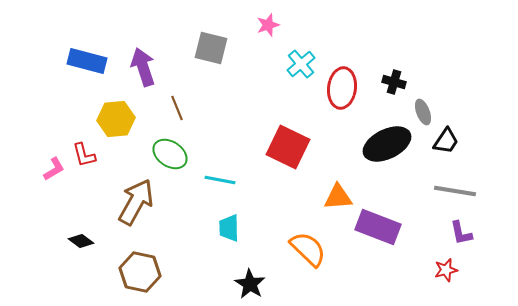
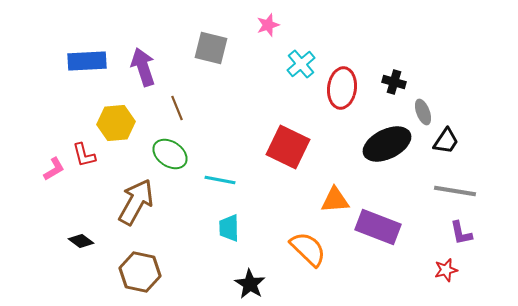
blue rectangle: rotated 18 degrees counterclockwise
yellow hexagon: moved 4 px down
orange triangle: moved 3 px left, 3 px down
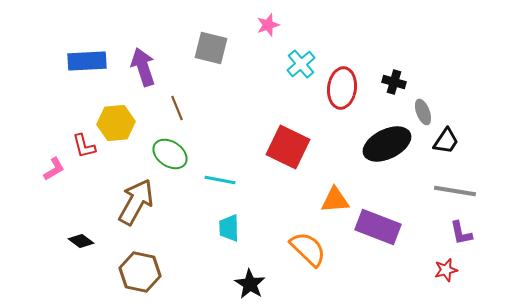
red L-shape: moved 9 px up
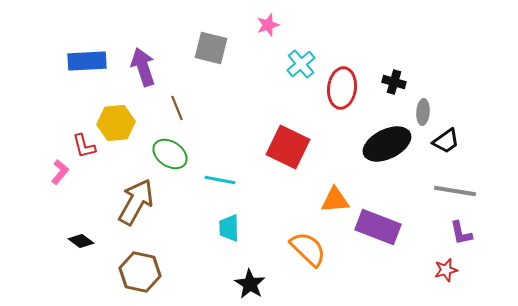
gray ellipse: rotated 25 degrees clockwise
black trapezoid: rotated 20 degrees clockwise
pink L-shape: moved 6 px right, 3 px down; rotated 20 degrees counterclockwise
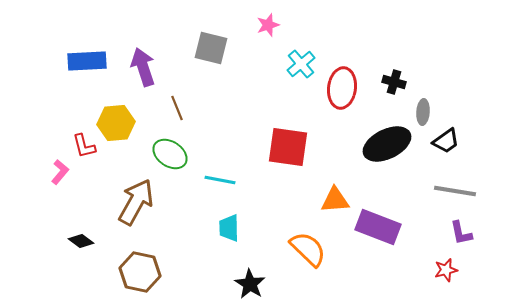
red square: rotated 18 degrees counterclockwise
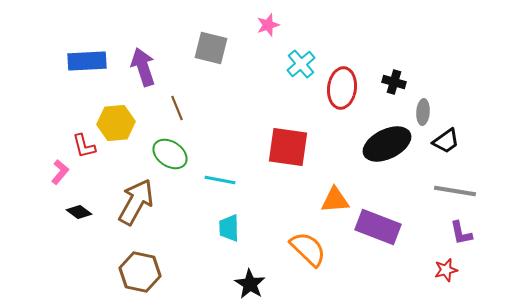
black diamond: moved 2 px left, 29 px up
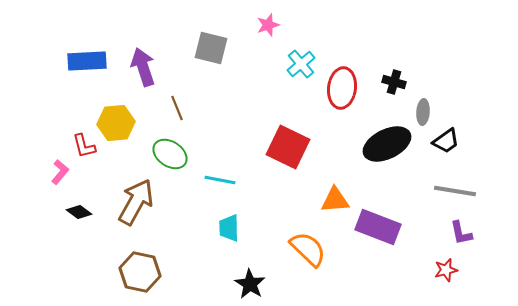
red square: rotated 18 degrees clockwise
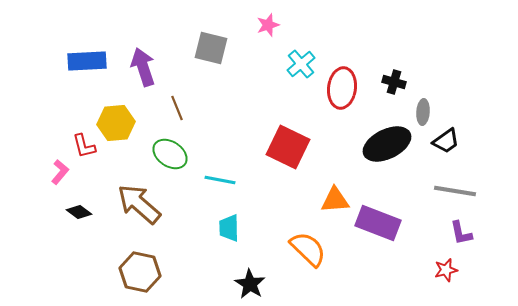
brown arrow: moved 3 px right, 2 px down; rotated 78 degrees counterclockwise
purple rectangle: moved 4 px up
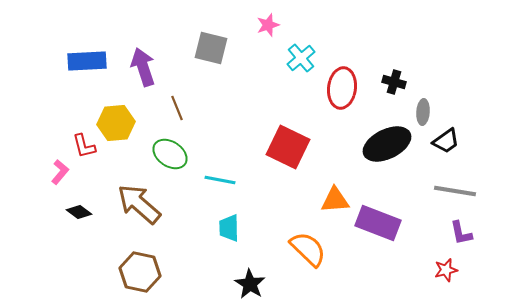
cyan cross: moved 6 px up
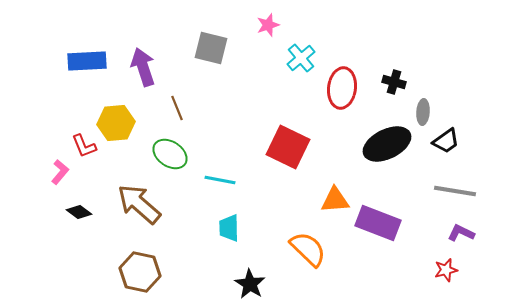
red L-shape: rotated 8 degrees counterclockwise
purple L-shape: rotated 128 degrees clockwise
